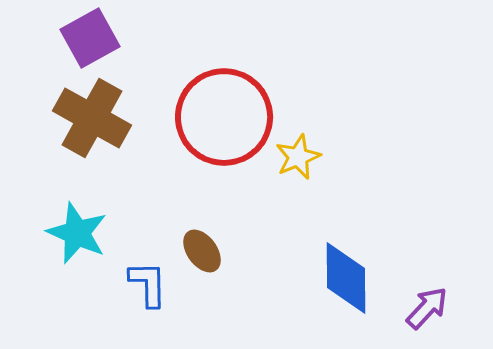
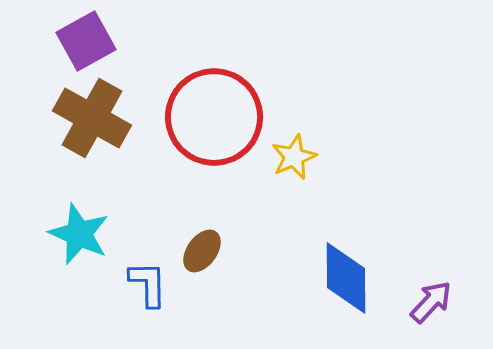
purple square: moved 4 px left, 3 px down
red circle: moved 10 px left
yellow star: moved 4 px left
cyan star: moved 2 px right, 1 px down
brown ellipse: rotated 72 degrees clockwise
purple arrow: moved 4 px right, 6 px up
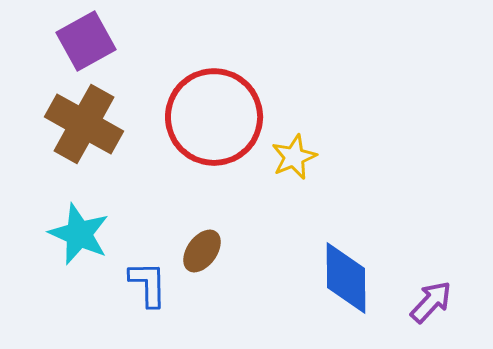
brown cross: moved 8 px left, 6 px down
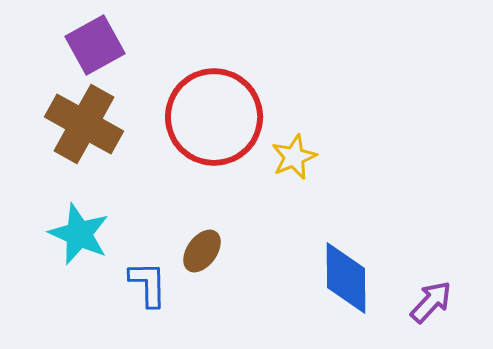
purple square: moved 9 px right, 4 px down
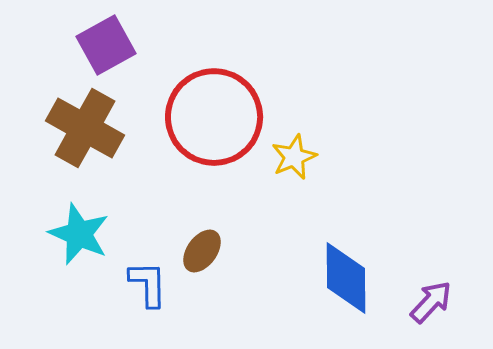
purple square: moved 11 px right
brown cross: moved 1 px right, 4 px down
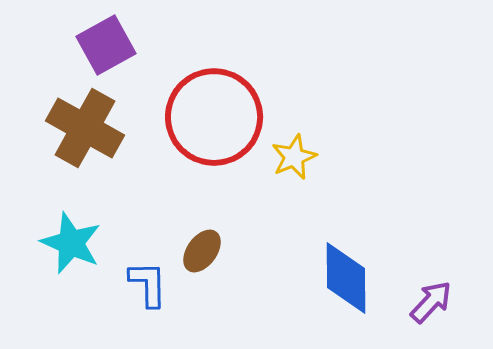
cyan star: moved 8 px left, 9 px down
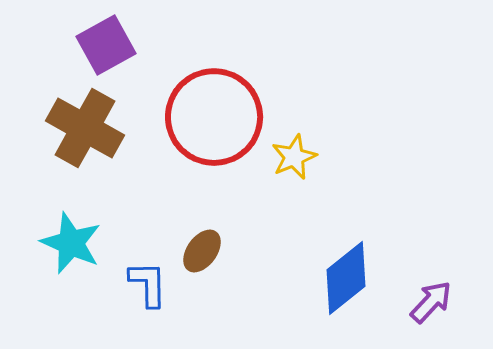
blue diamond: rotated 52 degrees clockwise
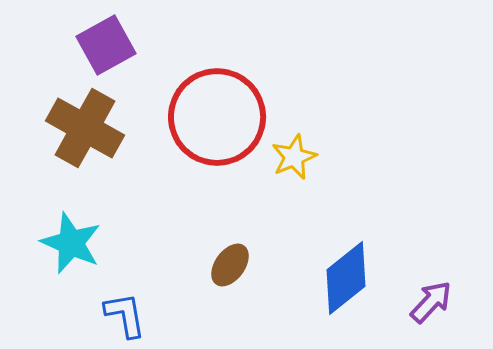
red circle: moved 3 px right
brown ellipse: moved 28 px right, 14 px down
blue L-shape: moved 23 px left, 31 px down; rotated 9 degrees counterclockwise
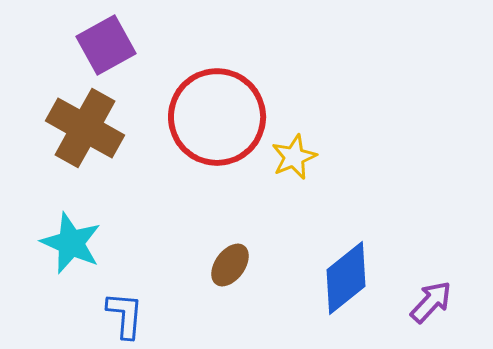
blue L-shape: rotated 15 degrees clockwise
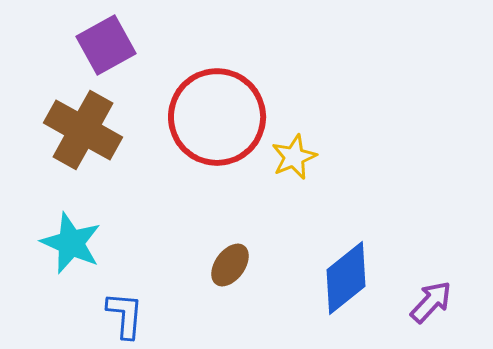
brown cross: moved 2 px left, 2 px down
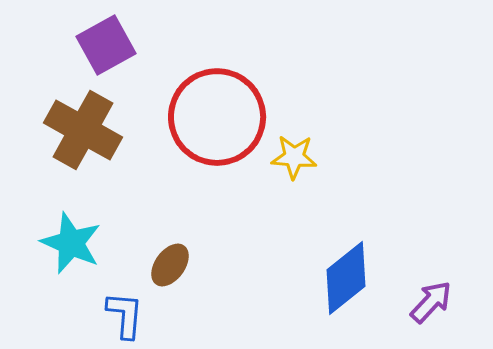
yellow star: rotated 27 degrees clockwise
brown ellipse: moved 60 px left
